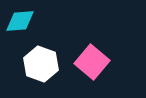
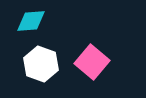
cyan diamond: moved 11 px right
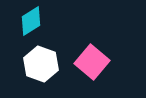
cyan diamond: rotated 28 degrees counterclockwise
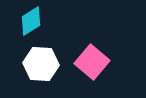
white hexagon: rotated 16 degrees counterclockwise
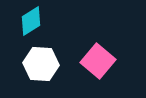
pink square: moved 6 px right, 1 px up
